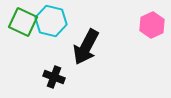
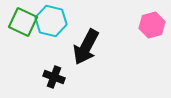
pink hexagon: rotated 10 degrees clockwise
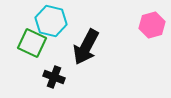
green square: moved 9 px right, 21 px down
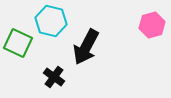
green square: moved 14 px left
black cross: rotated 15 degrees clockwise
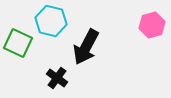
black cross: moved 3 px right, 1 px down
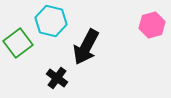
green square: rotated 28 degrees clockwise
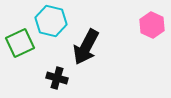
pink hexagon: rotated 20 degrees counterclockwise
green square: moved 2 px right; rotated 12 degrees clockwise
black cross: rotated 20 degrees counterclockwise
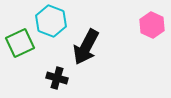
cyan hexagon: rotated 8 degrees clockwise
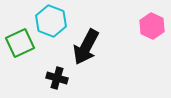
pink hexagon: moved 1 px down
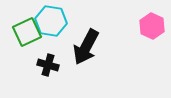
cyan hexagon: rotated 12 degrees counterclockwise
green square: moved 7 px right, 11 px up
black cross: moved 9 px left, 13 px up
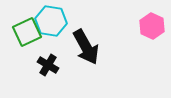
black arrow: rotated 57 degrees counterclockwise
black cross: rotated 15 degrees clockwise
